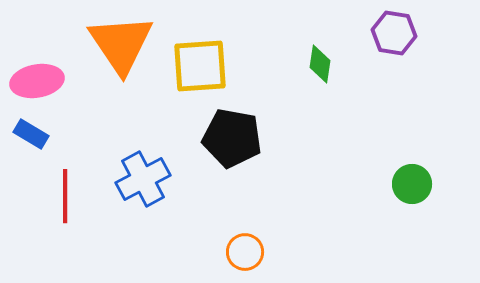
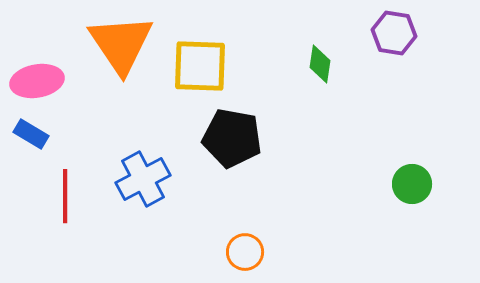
yellow square: rotated 6 degrees clockwise
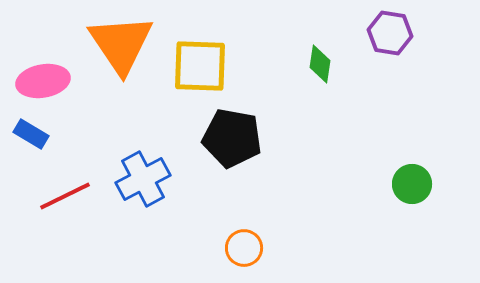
purple hexagon: moved 4 px left
pink ellipse: moved 6 px right
red line: rotated 64 degrees clockwise
orange circle: moved 1 px left, 4 px up
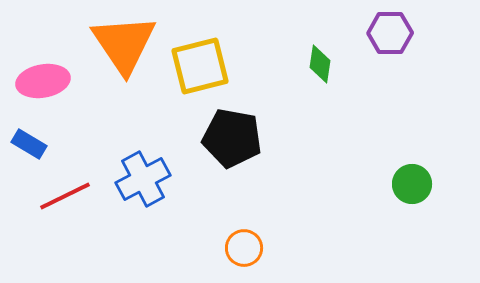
purple hexagon: rotated 9 degrees counterclockwise
orange triangle: moved 3 px right
yellow square: rotated 16 degrees counterclockwise
blue rectangle: moved 2 px left, 10 px down
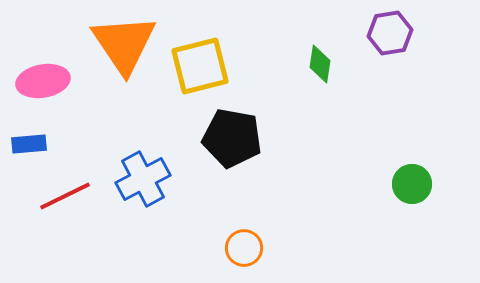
purple hexagon: rotated 9 degrees counterclockwise
blue rectangle: rotated 36 degrees counterclockwise
